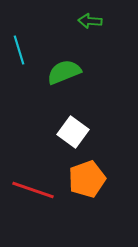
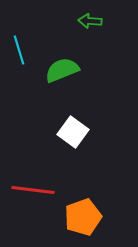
green semicircle: moved 2 px left, 2 px up
orange pentagon: moved 4 px left, 38 px down
red line: rotated 12 degrees counterclockwise
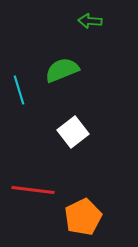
cyan line: moved 40 px down
white square: rotated 16 degrees clockwise
orange pentagon: rotated 6 degrees counterclockwise
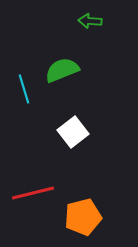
cyan line: moved 5 px right, 1 px up
red line: moved 3 px down; rotated 21 degrees counterclockwise
orange pentagon: rotated 12 degrees clockwise
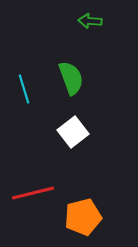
green semicircle: moved 9 px right, 8 px down; rotated 92 degrees clockwise
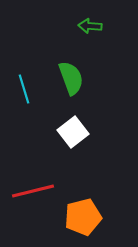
green arrow: moved 5 px down
red line: moved 2 px up
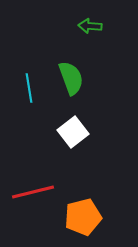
cyan line: moved 5 px right, 1 px up; rotated 8 degrees clockwise
red line: moved 1 px down
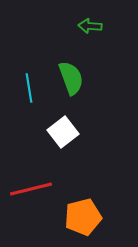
white square: moved 10 px left
red line: moved 2 px left, 3 px up
